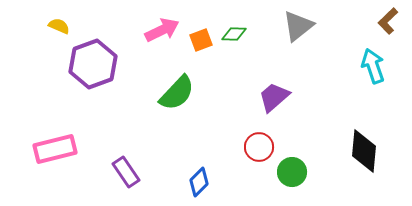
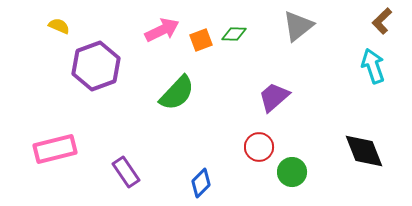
brown L-shape: moved 6 px left
purple hexagon: moved 3 px right, 2 px down
black diamond: rotated 27 degrees counterclockwise
blue diamond: moved 2 px right, 1 px down
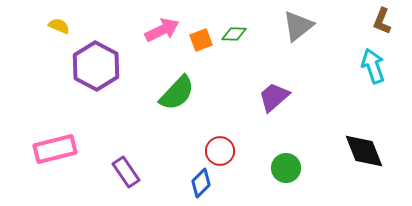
brown L-shape: rotated 24 degrees counterclockwise
purple hexagon: rotated 12 degrees counterclockwise
red circle: moved 39 px left, 4 px down
green circle: moved 6 px left, 4 px up
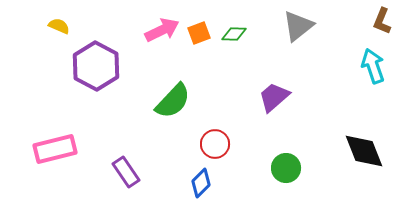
orange square: moved 2 px left, 7 px up
green semicircle: moved 4 px left, 8 px down
red circle: moved 5 px left, 7 px up
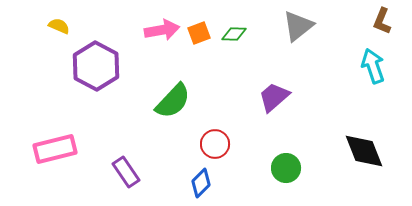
pink arrow: rotated 16 degrees clockwise
